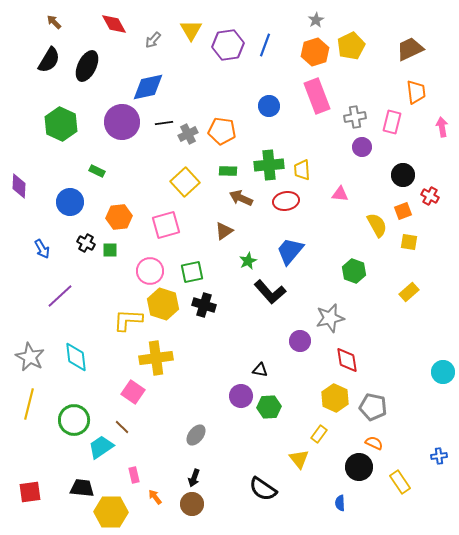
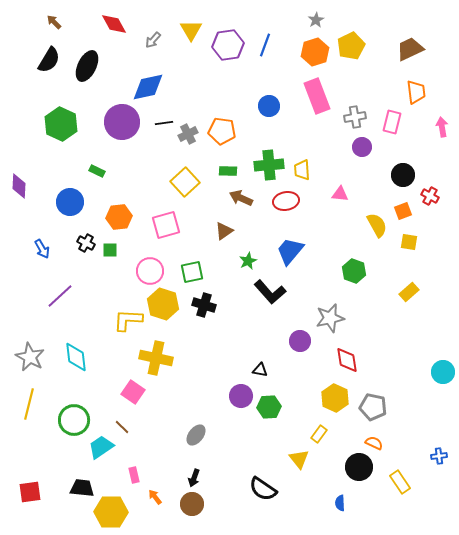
yellow cross at (156, 358): rotated 20 degrees clockwise
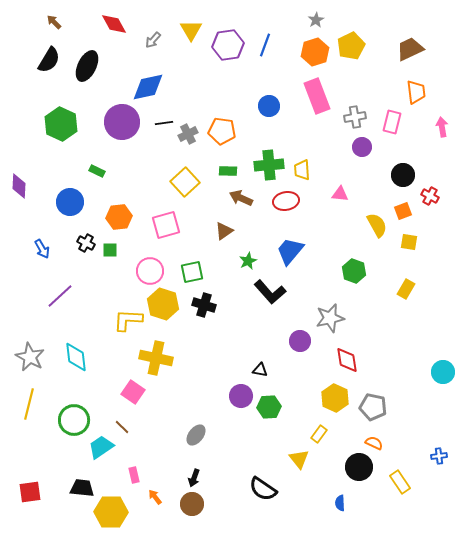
yellow rectangle at (409, 292): moved 3 px left, 3 px up; rotated 18 degrees counterclockwise
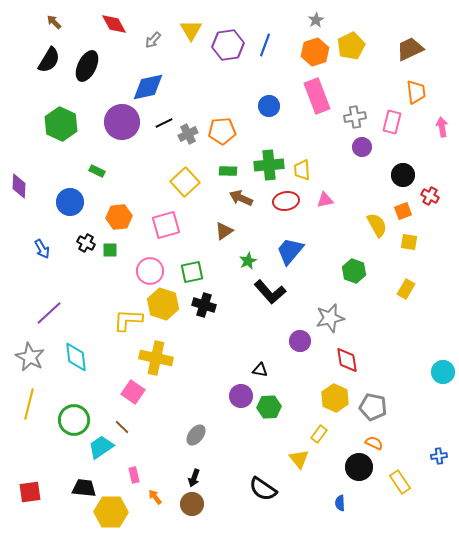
black line at (164, 123): rotated 18 degrees counterclockwise
orange pentagon at (222, 131): rotated 12 degrees counterclockwise
pink triangle at (340, 194): moved 15 px left, 6 px down; rotated 18 degrees counterclockwise
purple line at (60, 296): moved 11 px left, 17 px down
black trapezoid at (82, 488): moved 2 px right
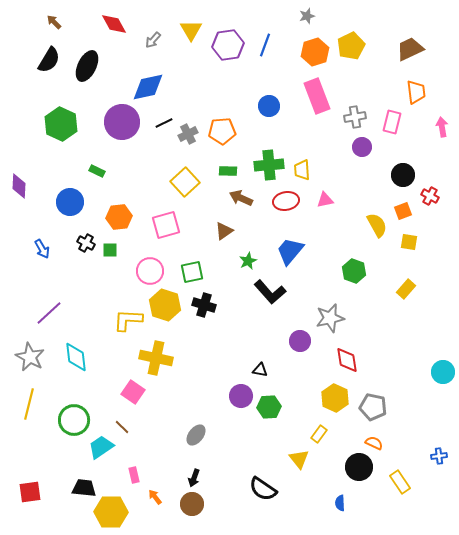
gray star at (316, 20): moved 9 px left, 4 px up; rotated 14 degrees clockwise
yellow rectangle at (406, 289): rotated 12 degrees clockwise
yellow hexagon at (163, 304): moved 2 px right, 1 px down
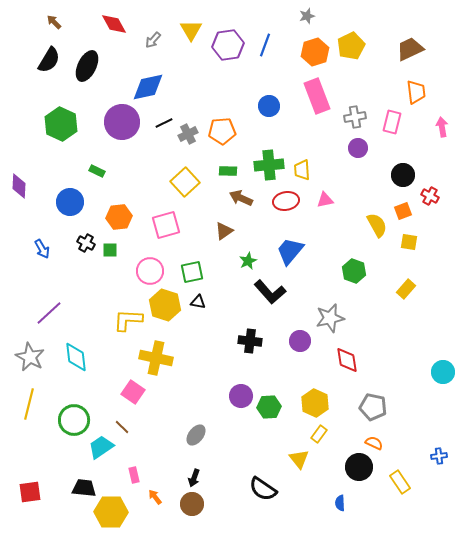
purple circle at (362, 147): moved 4 px left, 1 px down
black cross at (204, 305): moved 46 px right, 36 px down; rotated 10 degrees counterclockwise
black triangle at (260, 370): moved 62 px left, 68 px up
yellow hexagon at (335, 398): moved 20 px left, 5 px down
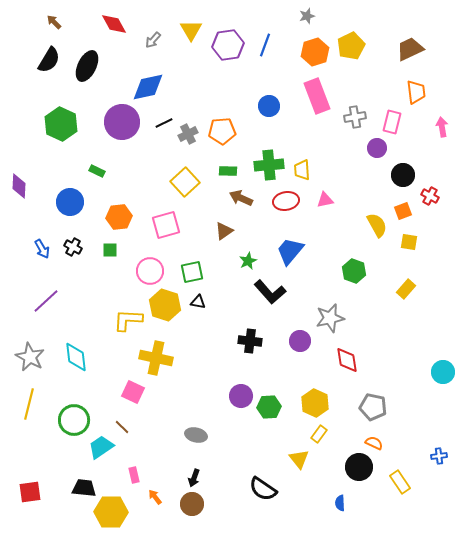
purple circle at (358, 148): moved 19 px right
black cross at (86, 243): moved 13 px left, 4 px down
purple line at (49, 313): moved 3 px left, 12 px up
pink square at (133, 392): rotated 10 degrees counterclockwise
gray ellipse at (196, 435): rotated 65 degrees clockwise
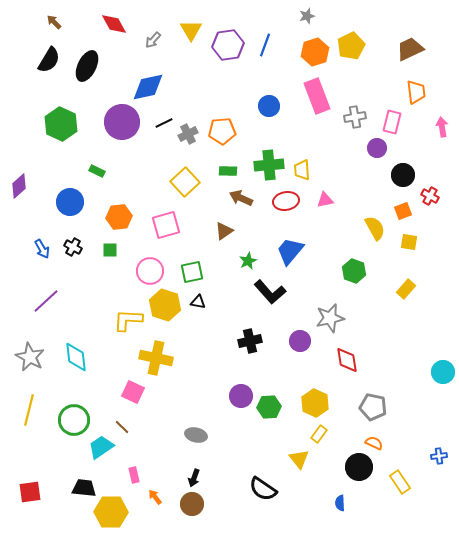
purple diamond at (19, 186): rotated 45 degrees clockwise
yellow semicircle at (377, 225): moved 2 px left, 3 px down
black cross at (250, 341): rotated 20 degrees counterclockwise
yellow line at (29, 404): moved 6 px down
